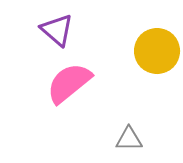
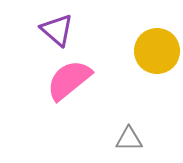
pink semicircle: moved 3 px up
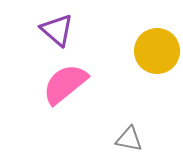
pink semicircle: moved 4 px left, 4 px down
gray triangle: rotated 12 degrees clockwise
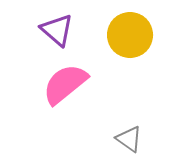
yellow circle: moved 27 px left, 16 px up
gray triangle: rotated 24 degrees clockwise
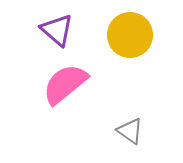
gray triangle: moved 1 px right, 8 px up
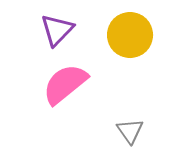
purple triangle: rotated 33 degrees clockwise
gray triangle: rotated 20 degrees clockwise
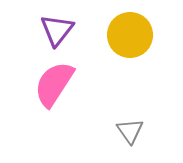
purple triangle: rotated 6 degrees counterclockwise
pink semicircle: moved 11 px left; rotated 18 degrees counterclockwise
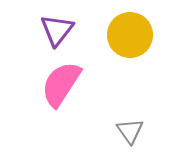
pink semicircle: moved 7 px right
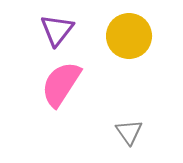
yellow circle: moved 1 px left, 1 px down
gray triangle: moved 1 px left, 1 px down
